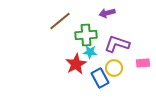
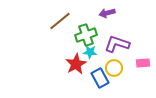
green cross: rotated 15 degrees counterclockwise
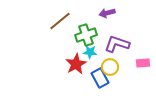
yellow circle: moved 4 px left, 1 px up
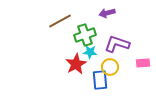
brown line: rotated 10 degrees clockwise
green cross: moved 1 px left
blue rectangle: moved 2 px down; rotated 24 degrees clockwise
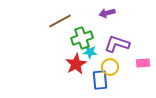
green cross: moved 3 px left, 3 px down
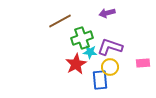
purple L-shape: moved 7 px left, 3 px down
